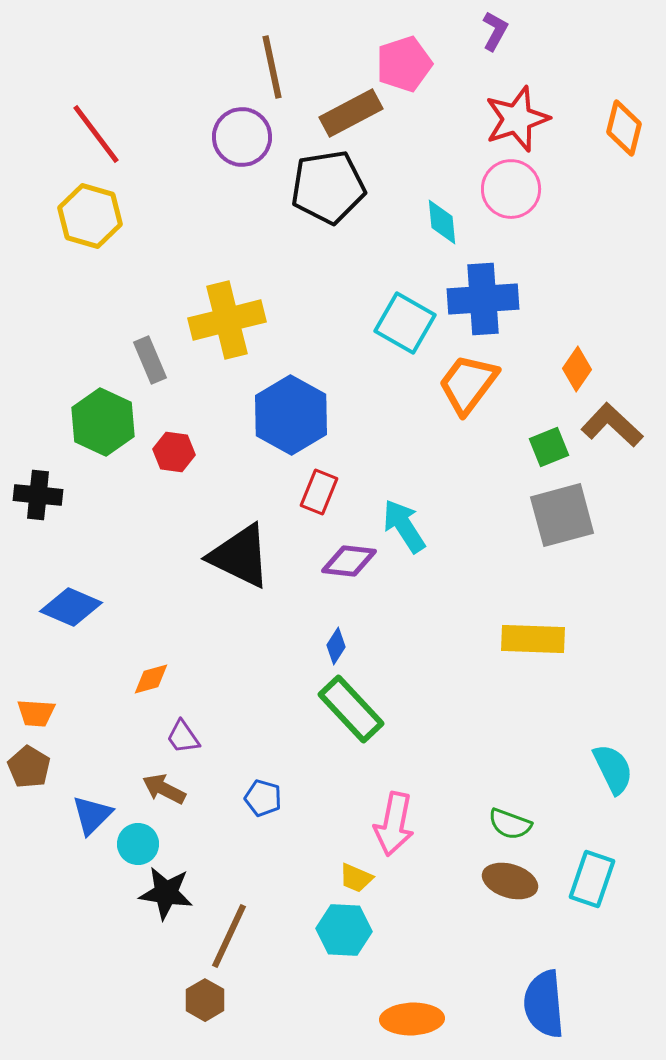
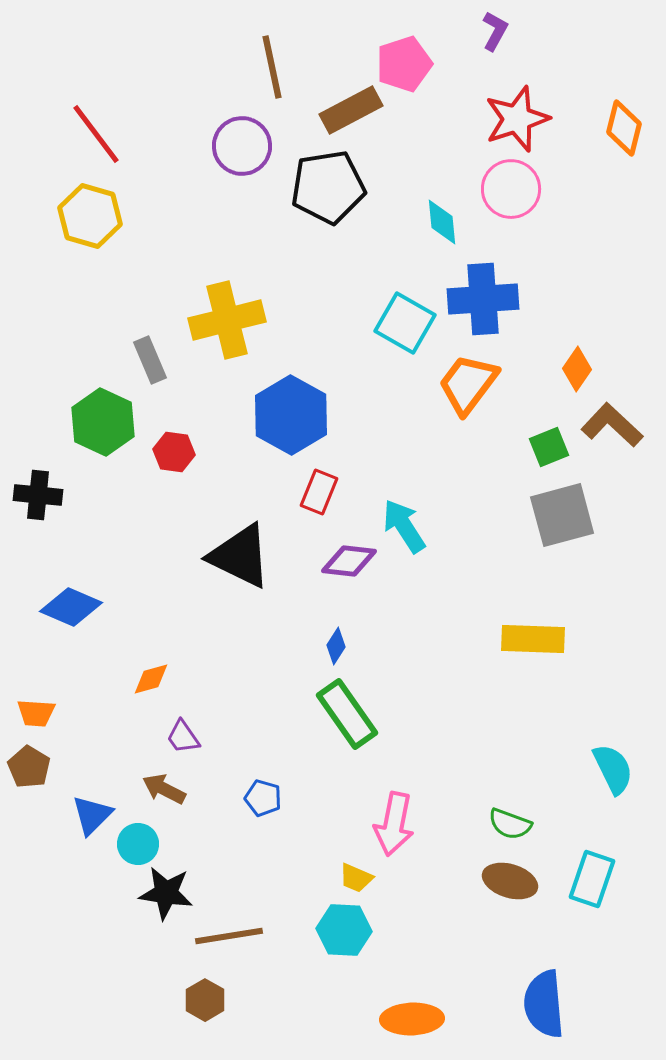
brown rectangle at (351, 113): moved 3 px up
purple circle at (242, 137): moved 9 px down
green rectangle at (351, 709): moved 4 px left, 5 px down; rotated 8 degrees clockwise
brown line at (229, 936): rotated 56 degrees clockwise
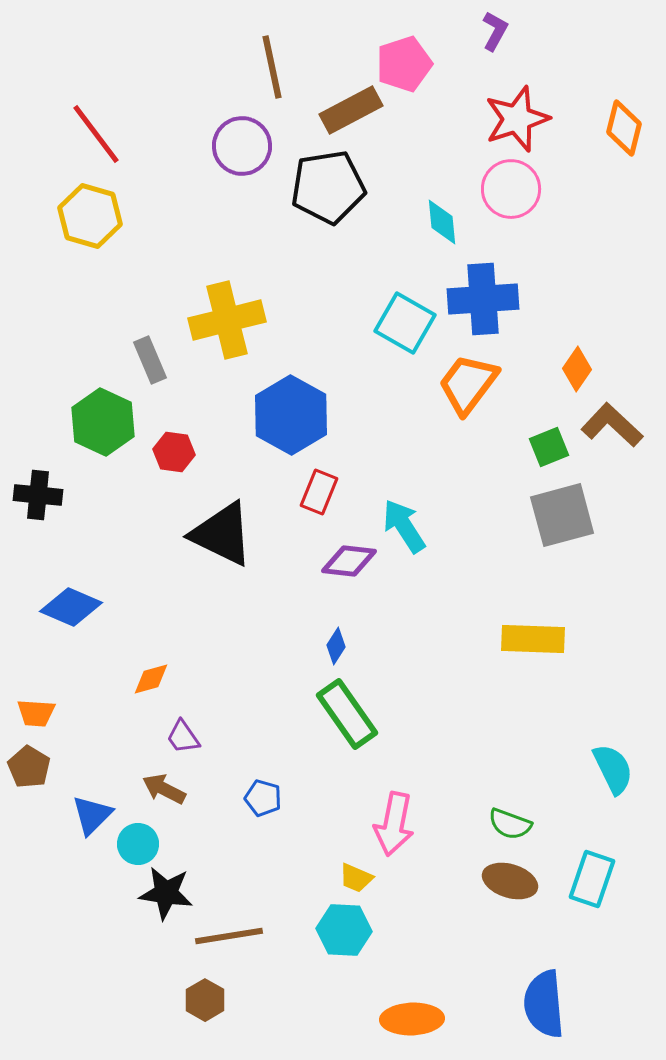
black triangle at (240, 556): moved 18 px left, 22 px up
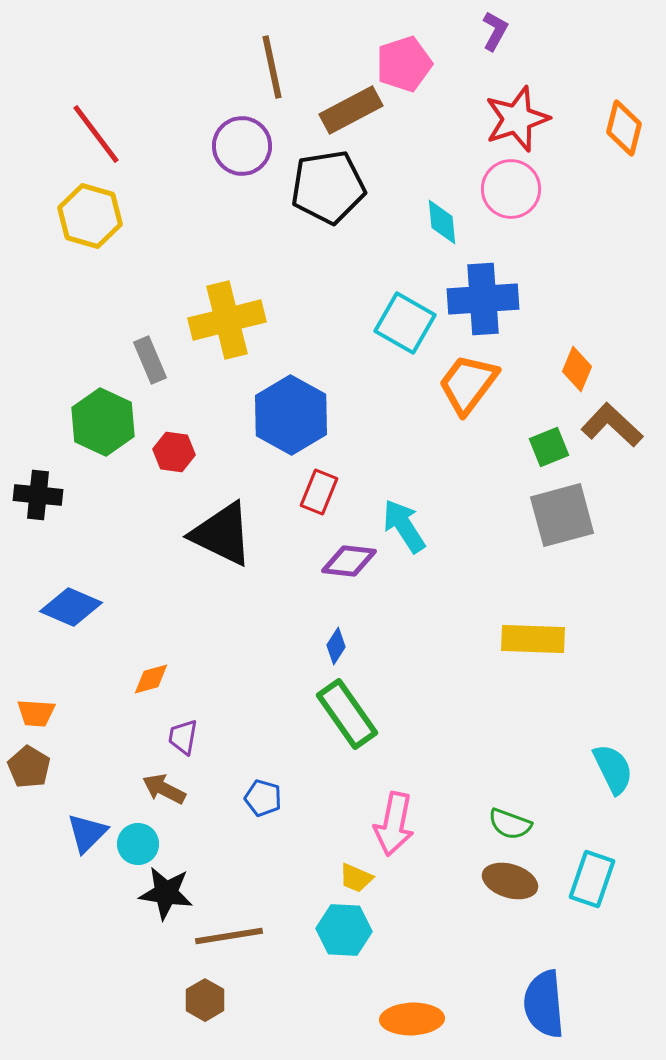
orange diamond at (577, 369): rotated 12 degrees counterclockwise
purple trapezoid at (183, 737): rotated 45 degrees clockwise
blue triangle at (92, 815): moved 5 px left, 18 px down
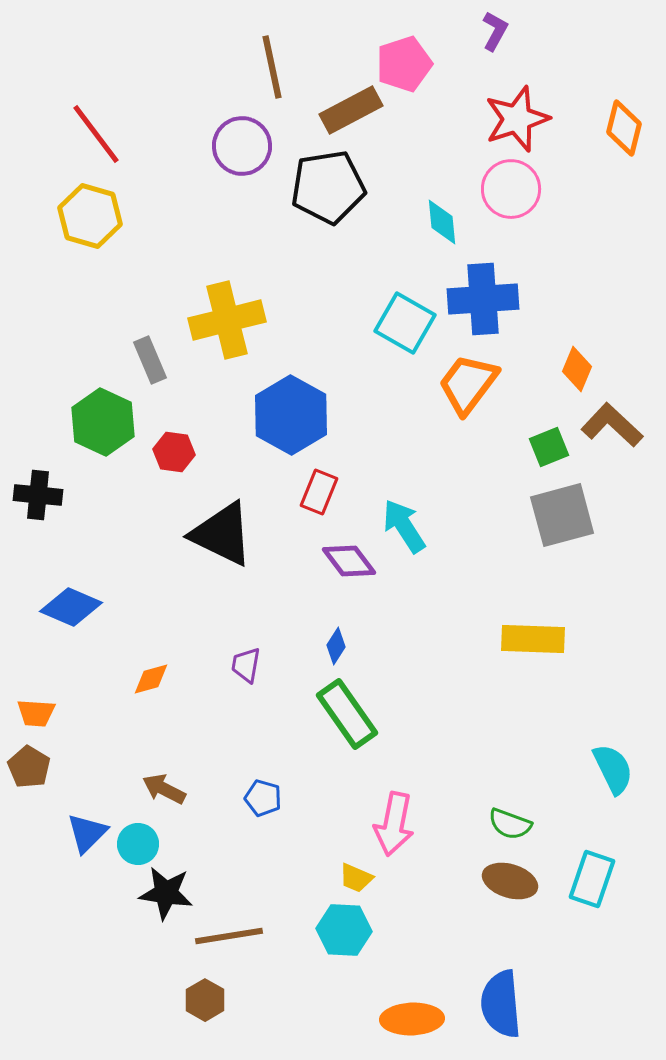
purple diamond at (349, 561): rotated 46 degrees clockwise
purple trapezoid at (183, 737): moved 63 px right, 72 px up
blue semicircle at (544, 1004): moved 43 px left
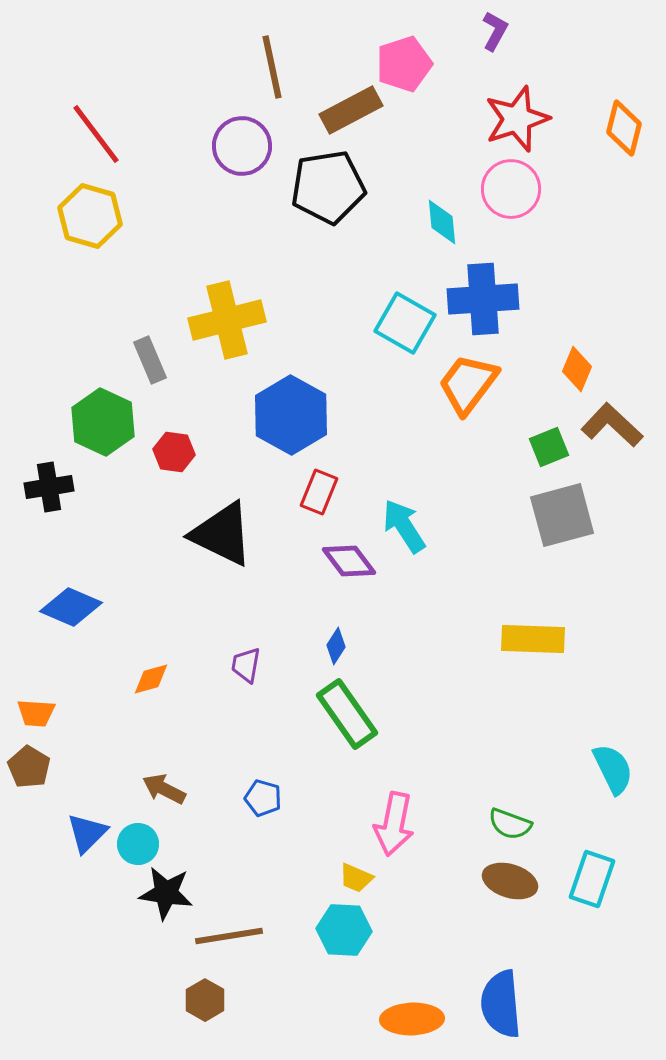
black cross at (38, 495): moved 11 px right, 8 px up; rotated 15 degrees counterclockwise
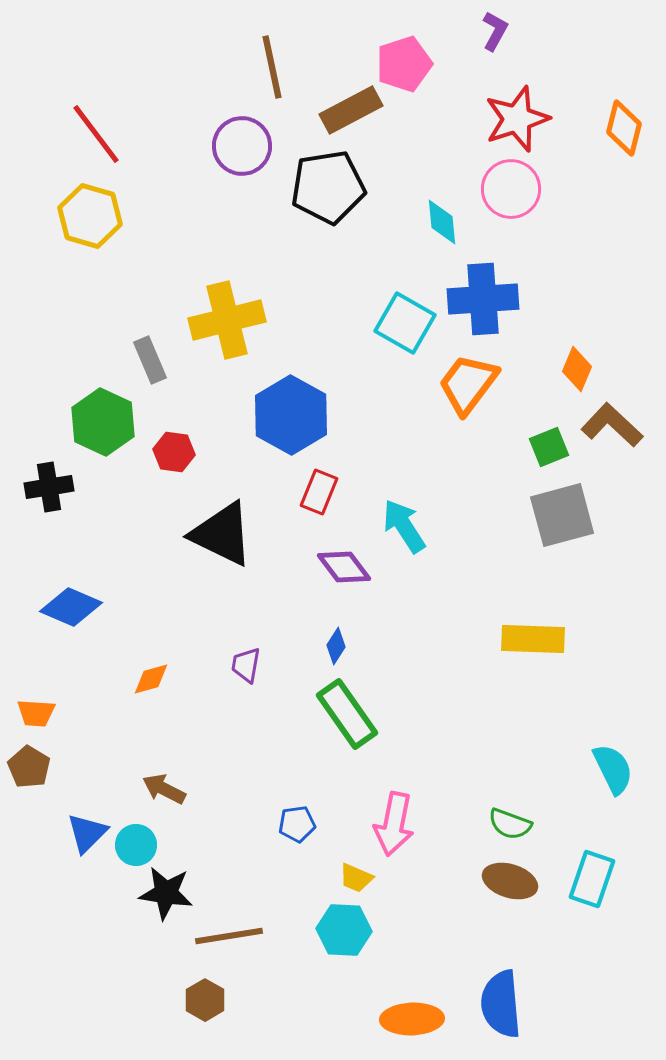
purple diamond at (349, 561): moved 5 px left, 6 px down
blue pentagon at (263, 798): moved 34 px right, 26 px down; rotated 24 degrees counterclockwise
cyan circle at (138, 844): moved 2 px left, 1 px down
